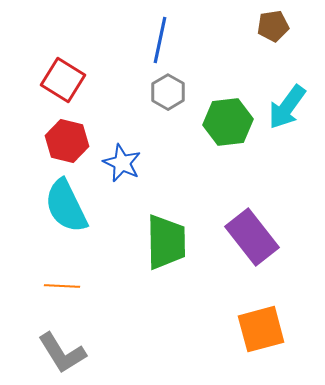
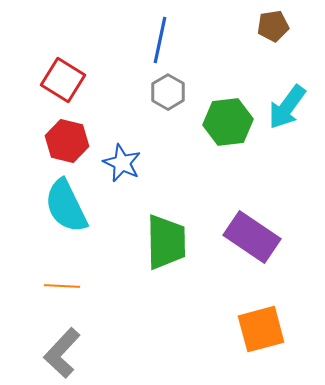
purple rectangle: rotated 18 degrees counterclockwise
gray L-shape: rotated 75 degrees clockwise
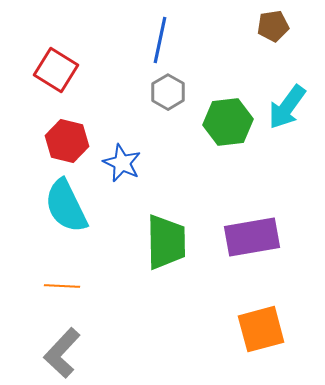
red square: moved 7 px left, 10 px up
purple rectangle: rotated 44 degrees counterclockwise
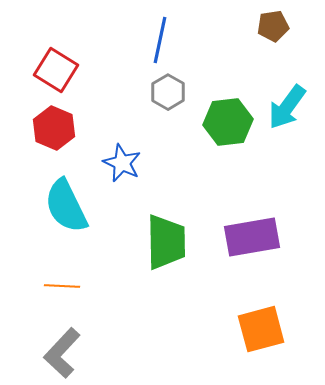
red hexagon: moved 13 px left, 13 px up; rotated 9 degrees clockwise
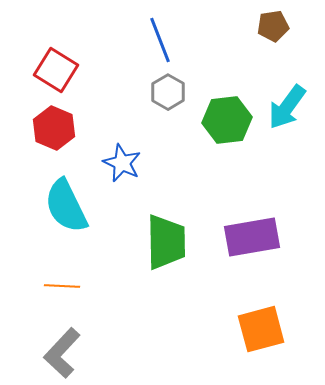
blue line: rotated 33 degrees counterclockwise
green hexagon: moved 1 px left, 2 px up
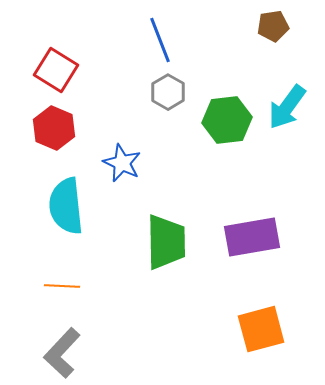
cyan semicircle: rotated 20 degrees clockwise
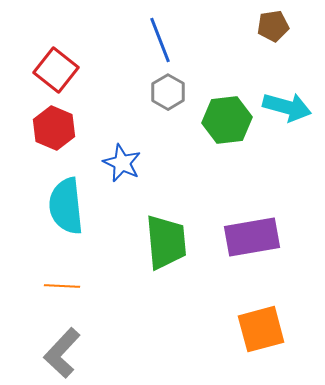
red square: rotated 6 degrees clockwise
cyan arrow: rotated 111 degrees counterclockwise
green trapezoid: rotated 4 degrees counterclockwise
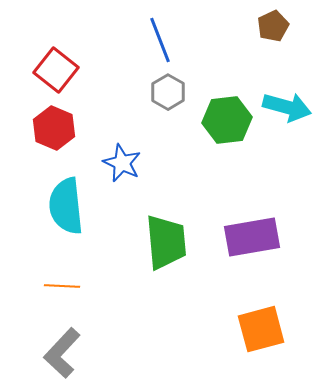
brown pentagon: rotated 16 degrees counterclockwise
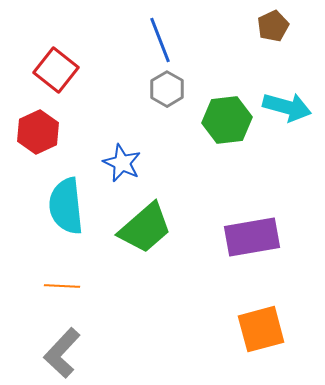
gray hexagon: moved 1 px left, 3 px up
red hexagon: moved 16 px left, 4 px down; rotated 12 degrees clockwise
green trapezoid: moved 21 px left, 14 px up; rotated 54 degrees clockwise
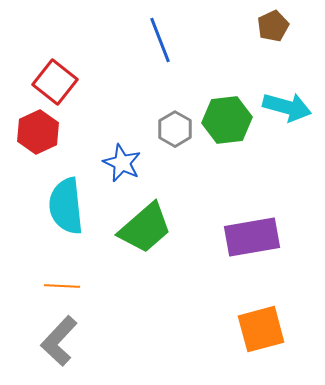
red square: moved 1 px left, 12 px down
gray hexagon: moved 8 px right, 40 px down
gray L-shape: moved 3 px left, 12 px up
